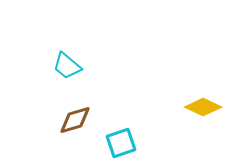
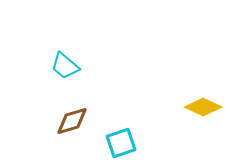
cyan trapezoid: moved 2 px left
brown diamond: moved 3 px left, 1 px down
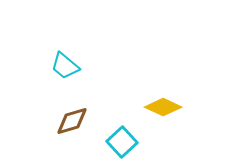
yellow diamond: moved 40 px left
cyan square: moved 1 px right, 1 px up; rotated 24 degrees counterclockwise
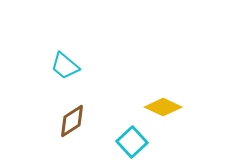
brown diamond: rotated 16 degrees counterclockwise
cyan square: moved 10 px right
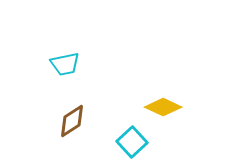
cyan trapezoid: moved 2 px up; rotated 52 degrees counterclockwise
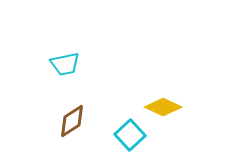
cyan square: moved 2 px left, 7 px up
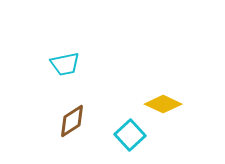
yellow diamond: moved 3 px up
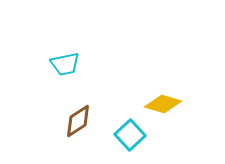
yellow diamond: rotated 9 degrees counterclockwise
brown diamond: moved 6 px right
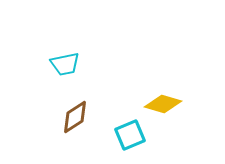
brown diamond: moved 3 px left, 4 px up
cyan square: rotated 20 degrees clockwise
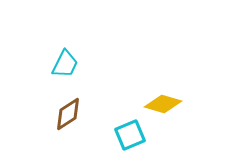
cyan trapezoid: rotated 52 degrees counterclockwise
brown diamond: moved 7 px left, 3 px up
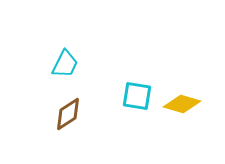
yellow diamond: moved 19 px right
cyan square: moved 7 px right, 39 px up; rotated 32 degrees clockwise
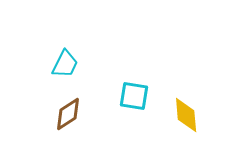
cyan square: moved 3 px left
yellow diamond: moved 4 px right, 11 px down; rotated 69 degrees clockwise
